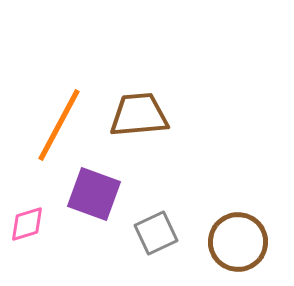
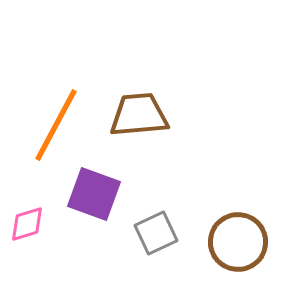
orange line: moved 3 px left
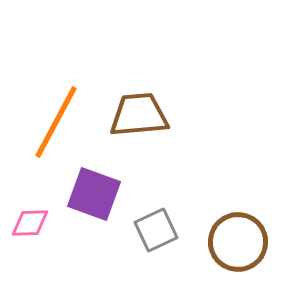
orange line: moved 3 px up
pink diamond: moved 3 px right, 1 px up; rotated 15 degrees clockwise
gray square: moved 3 px up
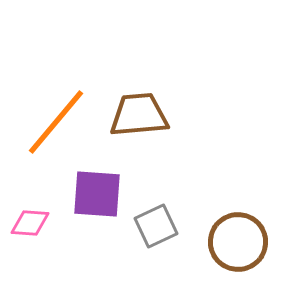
orange line: rotated 12 degrees clockwise
purple square: moved 3 px right; rotated 16 degrees counterclockwise
pink diamond: rotated 6 degrees clockwise
gray square: moved 4 px up
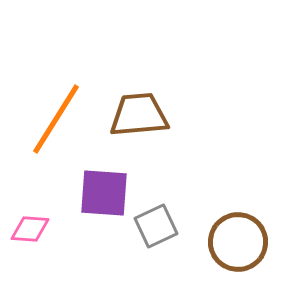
orange line: moved 3 px up; rotated 8 degrees counterclockwise
purple square: moved 7 px right, 1 px up
pink diamond: moved 6 px down
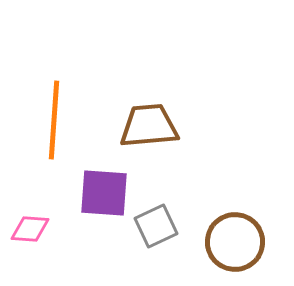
brown trapezoid: moved 10 px right, 11 px down
orange line: moved 2 px left, 1 px down; rotated 28 degrees counterclockwise
brown circle: moved 3 px left
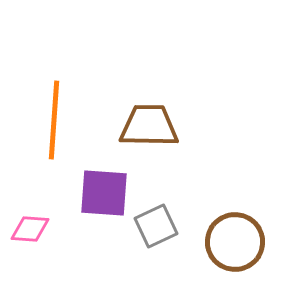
brown trapezoid: rotated 6 degrees clockwise
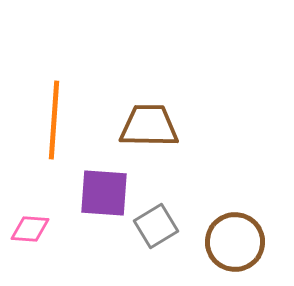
gray square: rotated 6 degrees counterclockwise
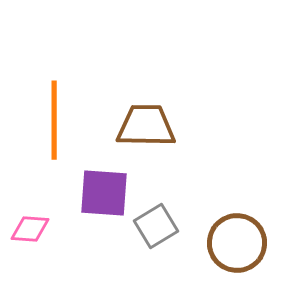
orange line: rotated 4 degrees counterclockwise
brown trapezoid: moved 3 px left
brown circle: moved 2 px right, 1 px down
